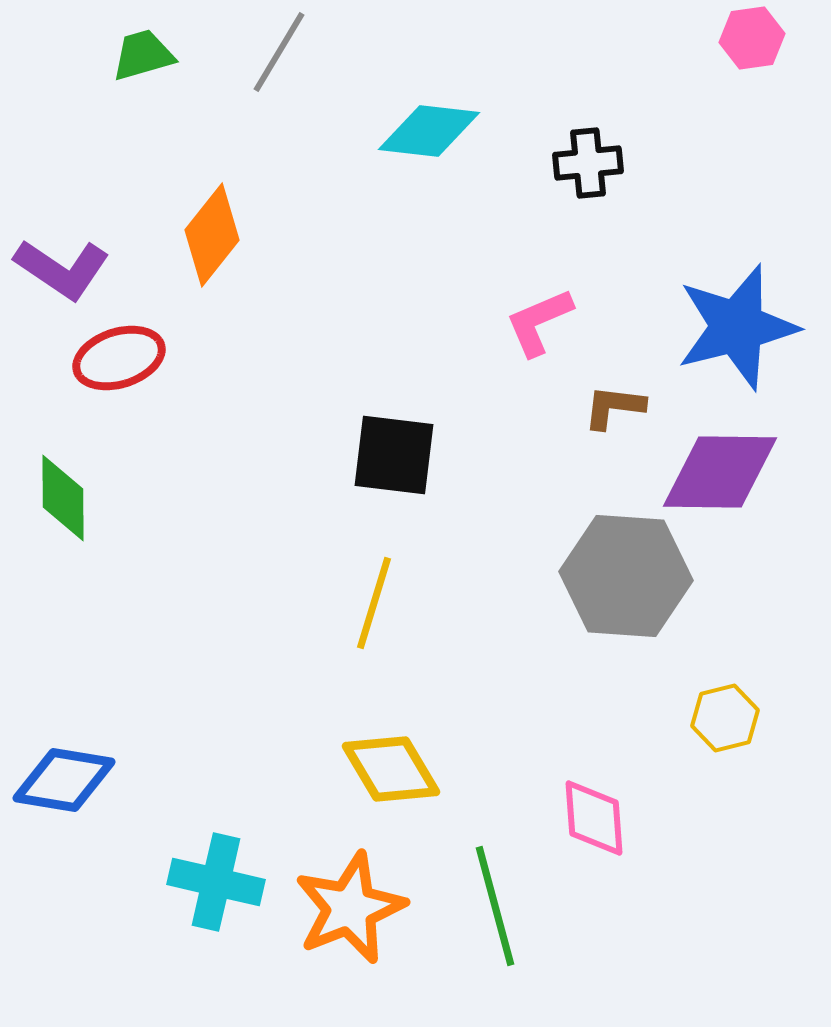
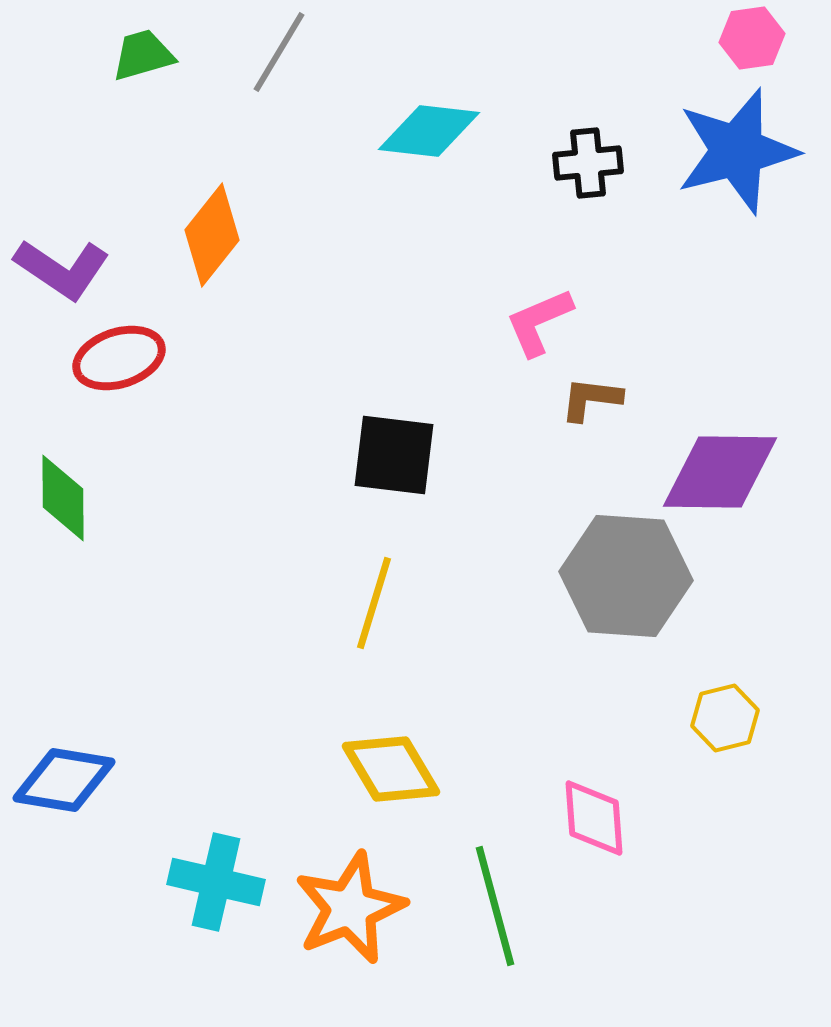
blue star: moved 176 px up
brown L-shape: moved 23 px left, 8 px up
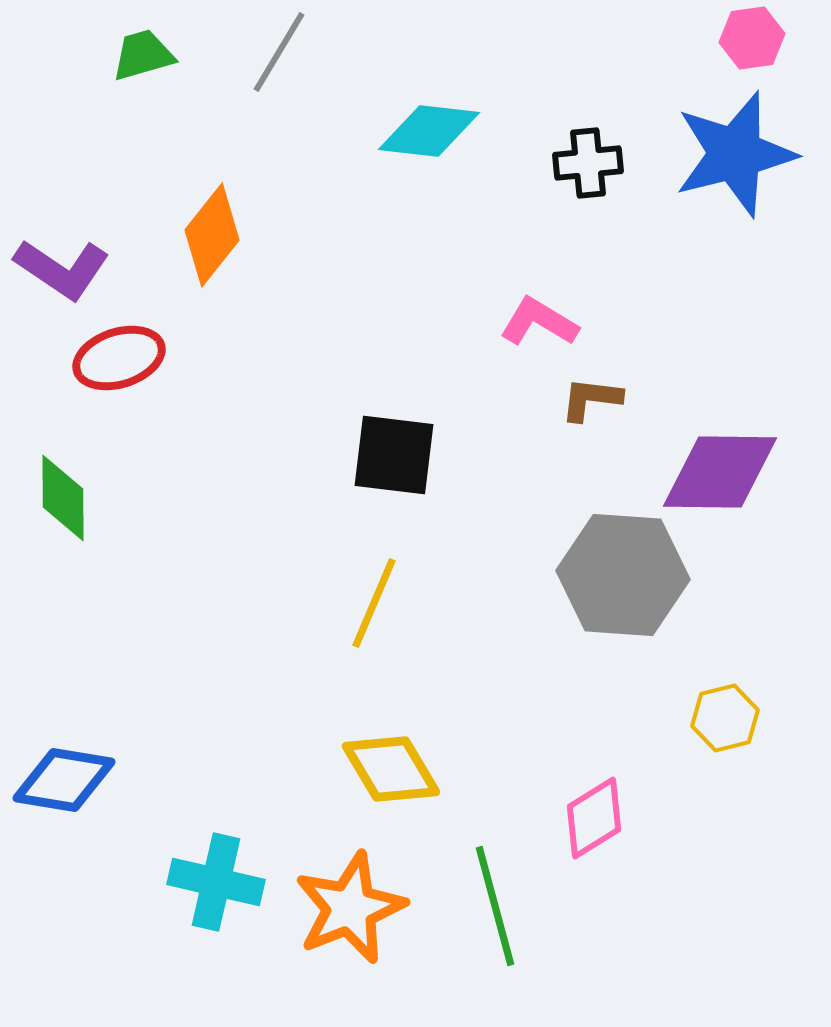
blue star: moved 2 px left, 3 px down
pink L-shape: rotated 54 degrees clockwise
gray hexagon: moved 3 px left, 1 px up
yellow line: rotated 6 degrees clockwise
pink diamond: rotated 62 degrees clockwise
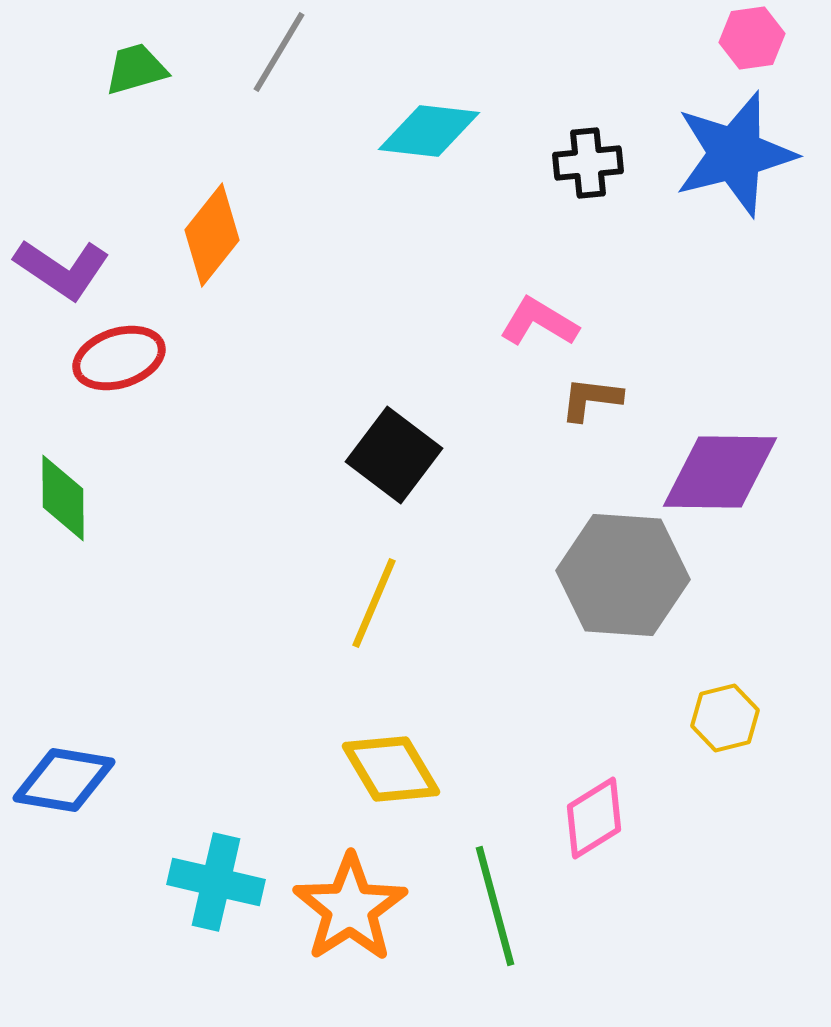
green trapezoid: moved 7 px left, 14 px down
black square: rotated 30 degrees clockwise
orange star: rotated 11 degrees counterclockwise
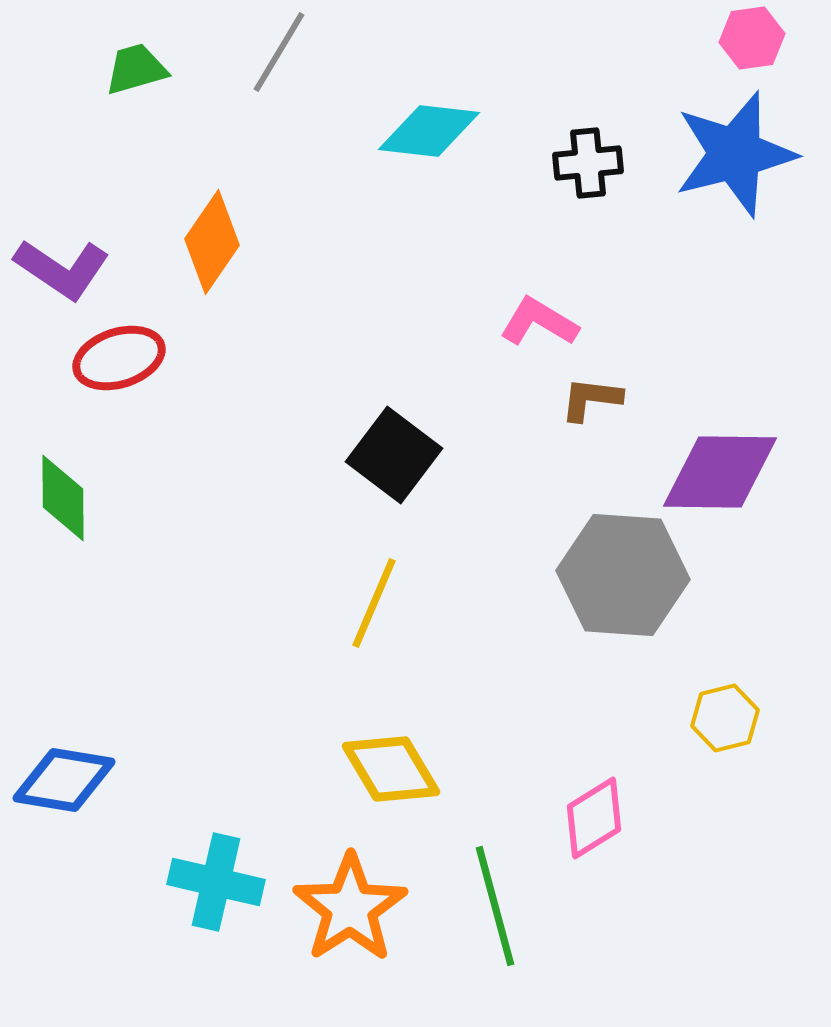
orange diamond: moved 7 px down; rotated 4 degrees counterclockwise
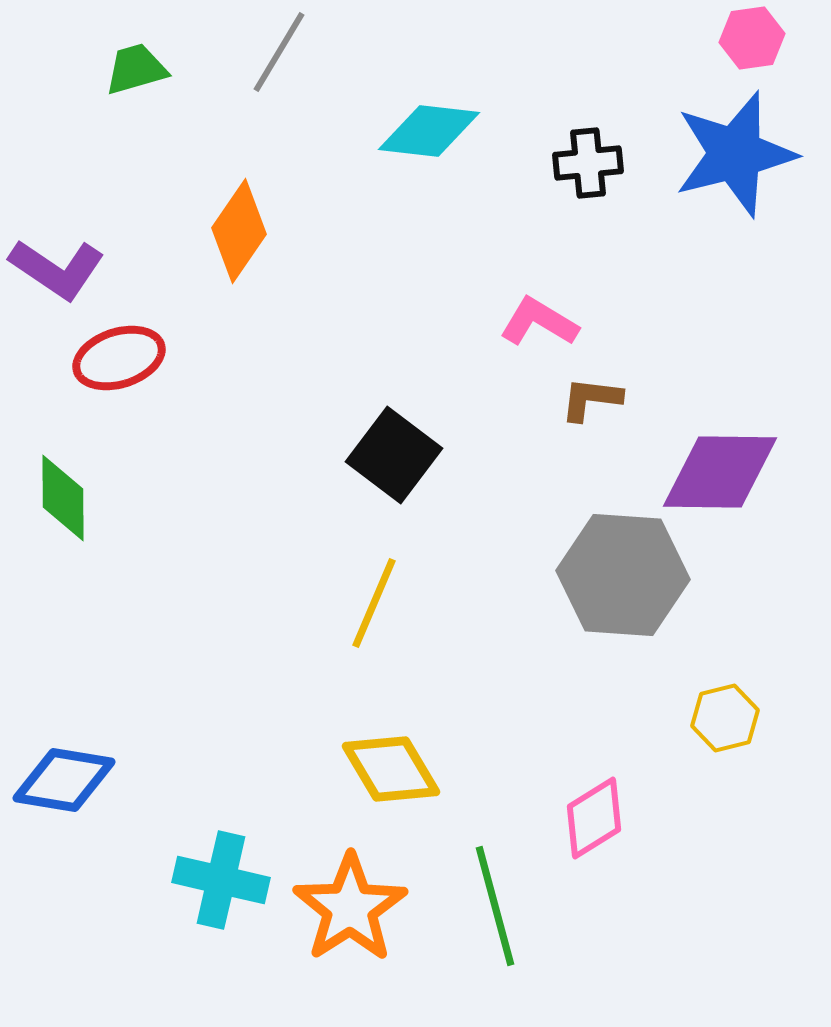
orange diamond: moved 27 px right, 11 px up
purple L-shape: moved 5 px left
cyan cross: moved 5 px right, 2 px up
